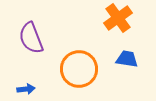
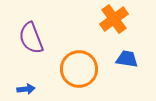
orange cross: moved 4 px left, 1 px down
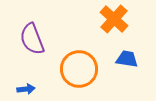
orange cross: rotated 12 degrees counterclockwise
purple semicircle: moved 1 px right, 1 px down
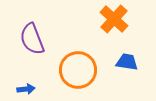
blue trapezoid: moved 3 px down
orange circle: moved 1 px left, 1 px down
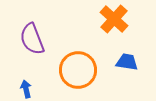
blue arrow: rotated 96 degrees counterclockwise
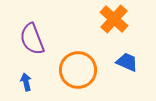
blue trapezoid: rotated 15 degrees clockwise
blue arrow: moved 7 px up
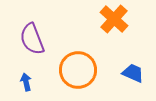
blue trapezoid: moved 6 px right, 11 px down
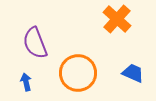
orange cross: moved 3 px right
purple semicircle: moved 3 px right, 4 px down
orange circle: moved 3 px down
